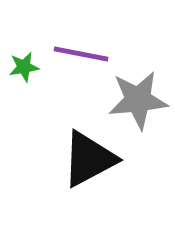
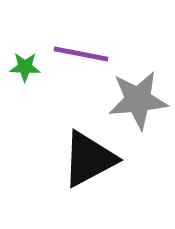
green star: moved 1 px right; rotated 12 degrees clockwise
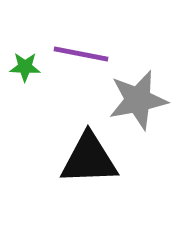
gray star: rotated 6 degrees counterclockwise
black triangle: rotated 26 degrees clockwise
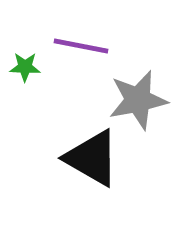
purple line: moved 8 px up
black triangle: moved 3 px right, 1 px up; rotated 32 degrees clockwise
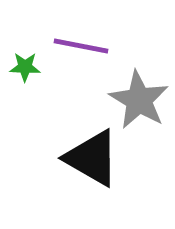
gray star: moved 1 px right; rotated 30 degrees counterclockwise
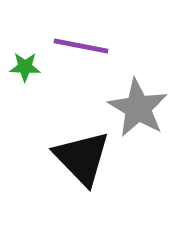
gray star: moved 1 px left, 8 px down
black triangle: moved 10 px left; rotated 16 degrees clockwise
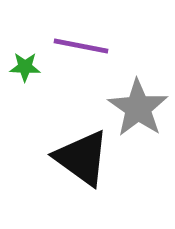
gray star: rotated 4 degrees clockwise
black triangle: rotated 10 degrees counterclockwise
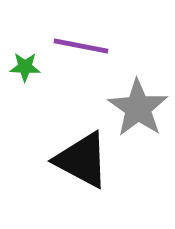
black triangle: moved 2 px down; rotated 8 degrees counterclockwise
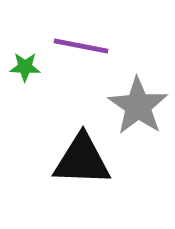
gray star: moved 2 px up
black triangle: rotated 26 degrees counterclockwise
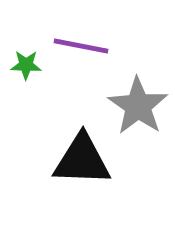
green star: moved 1 px right, 2 px up
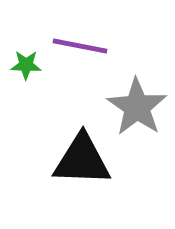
purple line: moved 1 px left
gray star: moved 1 px left, 1 px down
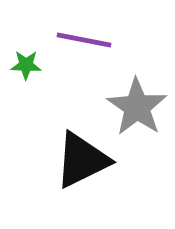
purple line: moved 4 px right, 6 px up
black triangle: rotated 28 degrees counterclockwise
